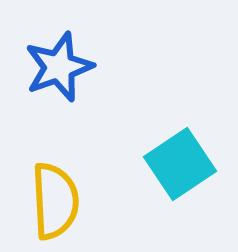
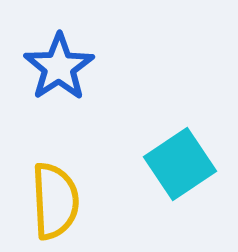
blue star: rotated 14 degrees counterclockwise
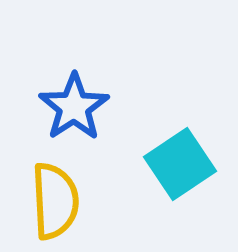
blue star: moved 15 px right, 40 px down
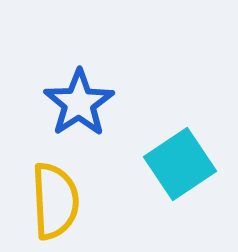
blue star: moved 5 px right, 4 px up
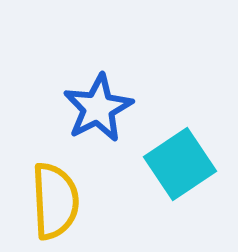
blue star: moved 19 px right, 5 px down; rotated 6 degrees clockwise
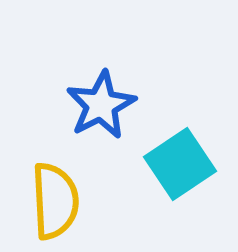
blue star: moved 3 px right, 3 px up
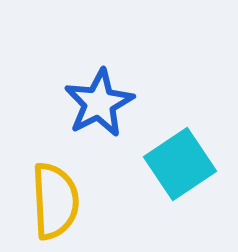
blue star: moved 2 px left, 2 px up
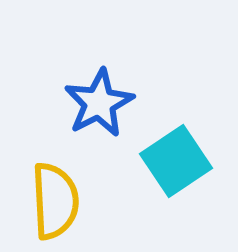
cyan square: moved 4 px left, 3 px up
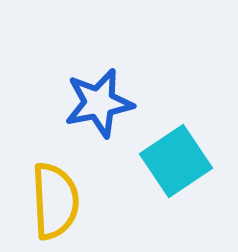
blue star: rotated 16 degrees clockwise
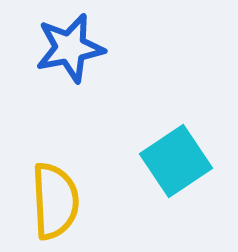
blue star: moved 29 px left, 55 px up
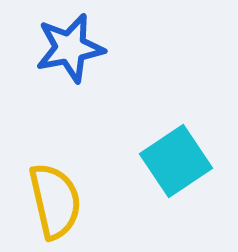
yellow semicircle: rotated 10 degrees counterclockwise
